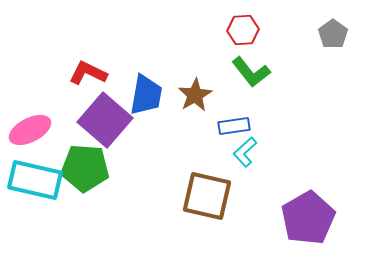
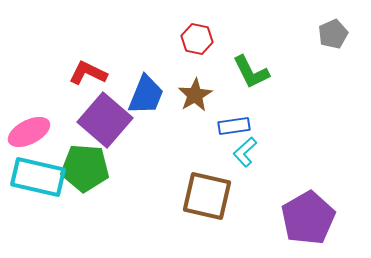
red hexagon: moved 46 px left, 9 px down; rotated 16 degrees clockwise
gray pentagon: rotated 12 degrees clockwise
green L-shape: rotated 12 degrees clockwise
blue trapezoid: rotated 12 degrees clockwise
pink ellipse: moved 1 px left, 2 px down
cyan rectangle: moved 3 px right, 3 px up
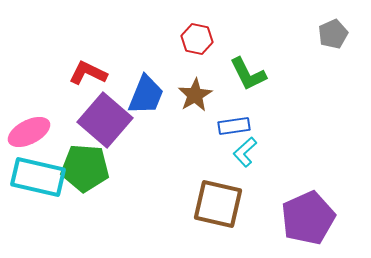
green L-shape: moved 3 px left, 2 px down
brown square: moved 11 px right, 8 px down
purple pentagon: rotated 6 degrees clockwise
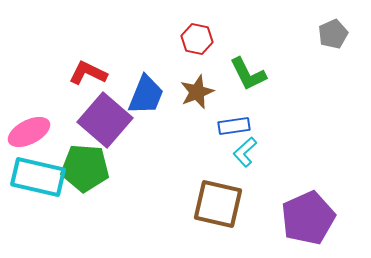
brown star: moved 2 px right, 3 px up; rotated 8 degrees clockwise
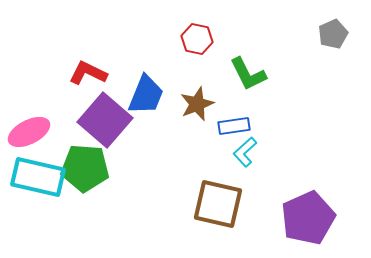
brown star: moved 12 px down
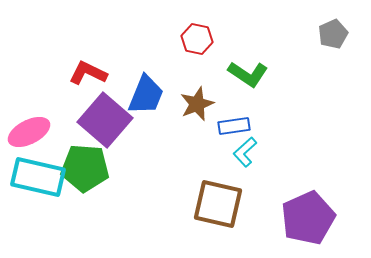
green L-shape: rotated 30 degrees counterclockwise
